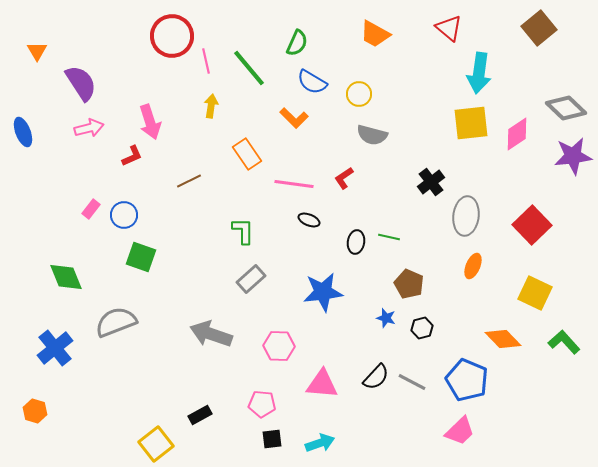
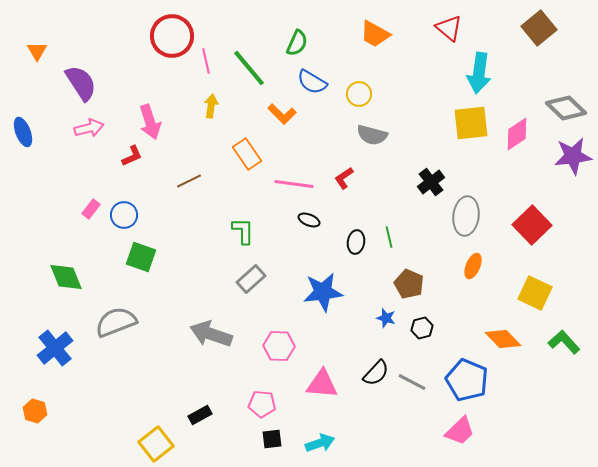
orange L-shape at (294, 118): moved 12 px left, 4 px up
green line at (389, 237): rotated 65 degrees clockwise
black semicircle at (376, 377): moved 4 px up
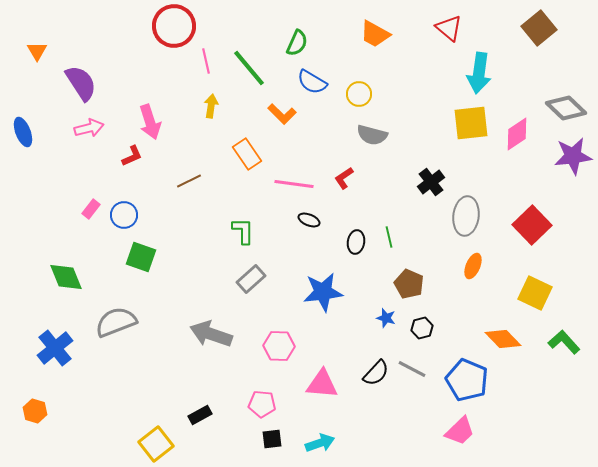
red circle at (172, 36): moved 2 px right, 10 px up
gray line at (412, 382): moved 13 px up
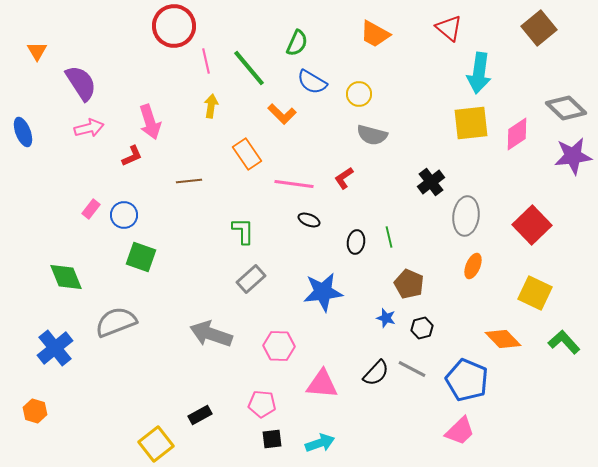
brown line at (189, 181): rotated 20 degrees clockwise
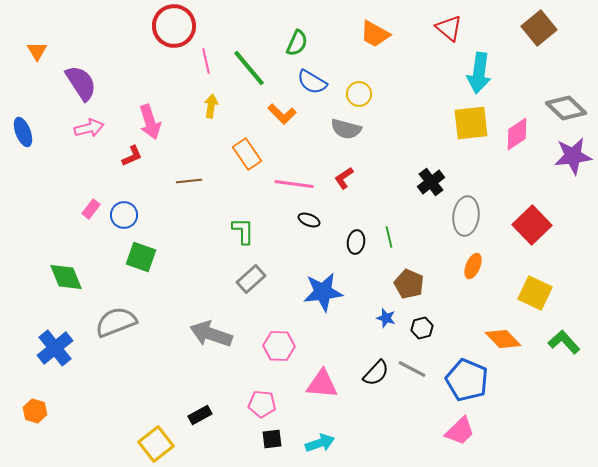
gray semicircle at (372, 135): moved 26 px left, 6 px up
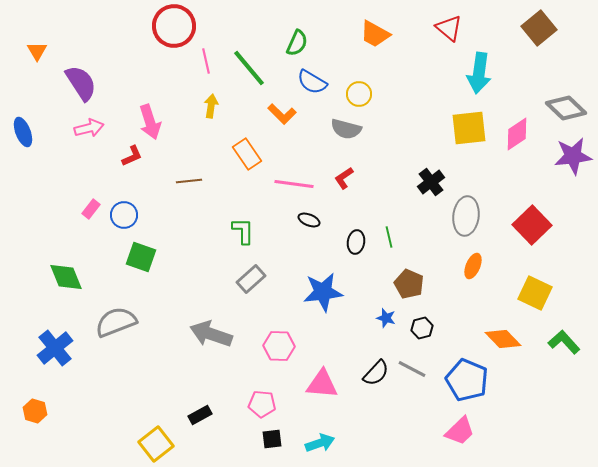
yellow square at (471, 123): moved 2 px left, 5 px down
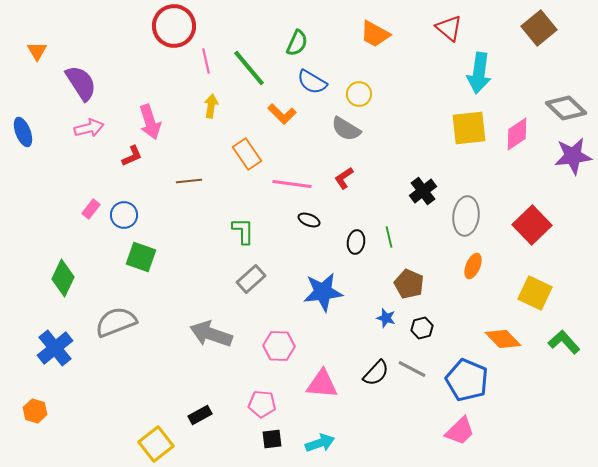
gray semicircle at (346, 129): rotated 16 degrees clockwise
black cross at (431, 182): moved 8 px left, 9 px down
pink line at (294, 184): moved 2 px left
green diamond at (66, 277): moved 3 px left, 1 px down; rotated 48 degrees clockwise
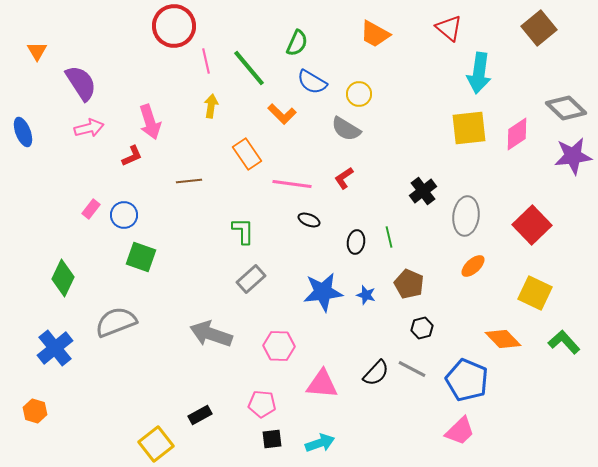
orange ellipse at (473, 266): rotated 25 degrees clockwise
blue star at (386, 318): moved 20 px left, 23 px up
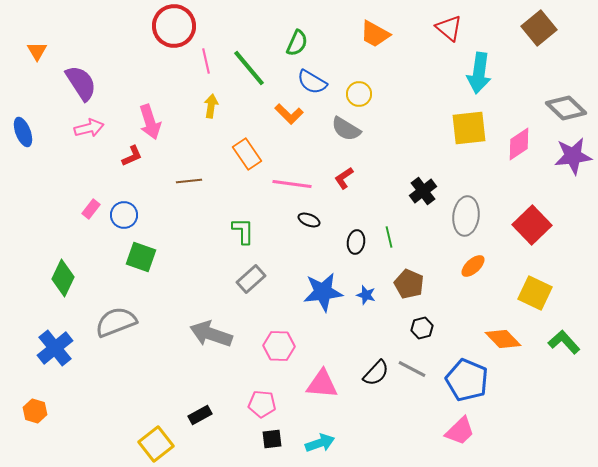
orange L-shape at (282, 114): moved 7 px right
pink diamond at (517, 134): moved 2 px right, 10 px down
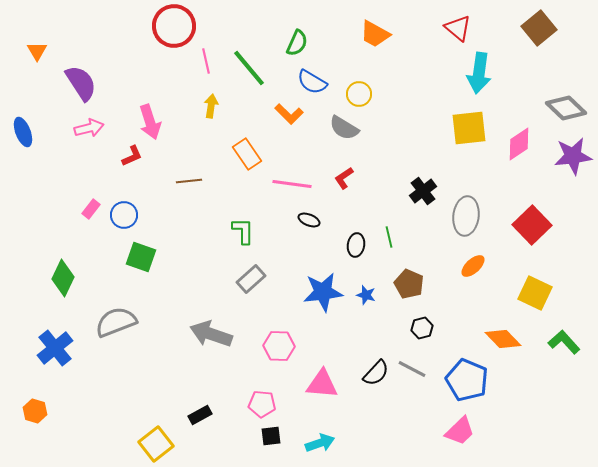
red triangle at (449, 28): moved 9 px right
gray semicircle at (346, 129): moved 2 px left, 1 px up
black ellipse at (356, 242): moved 3 px down
black square at (272, 439): moved 1 px left, 3 px up
